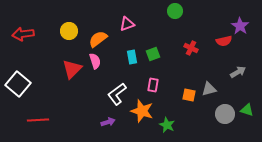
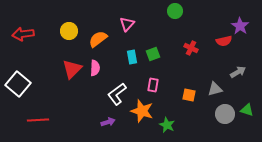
pink triangle: rotated 28 degrees counterclockwise
pink semicircle: moved 7 px down; rotated 21 degrees clockwise
gray triangle: moved 6 px right
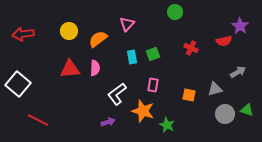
green circle: moved 1 px down
red triangle: moved 2 px left; rotated 40 degrees clockwise
orange star: moved 1 px right
red line: rotated 30 degrees clockwise
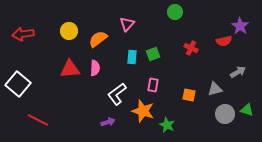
cyan rectangle: rotated 16 degrees clockwise
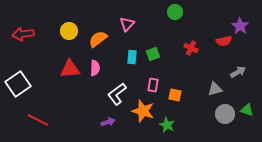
white square: rotated 15 degrees clockwise
orange square: moved 14 px left
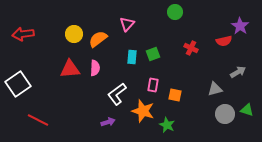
yellow circle: moved 5 px right, 3 px down
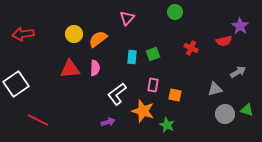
pink triangle: moved 6 px up
white square: moved 2 px left
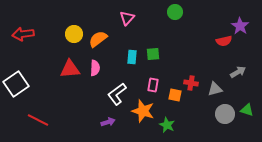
red cross: moved 35 px down; rotated 16 degrees counterclockwise
green square: rotated 16 degrees clockwise
